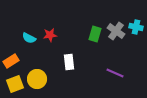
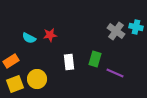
green rectangle: moved 25 px down
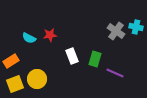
white rectangle: moved 3 px right, 6 px up; rotated 14 degrees counterclockwise
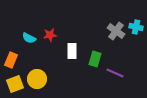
white rectangle: moved 5 px up; rotated 21 degrees clockwise
orange rectangle: moved 1 px up; rotated 35 degrees counterclockwise
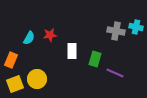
gray cross: rotated 24 degrees counterclockwise
cyan semicircle: rotated 88 degrees counterclockwise
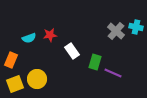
gray cross: rotated 30 degrees clockwise
cyan semicircle: rotated 40 degrees clockwise
white rectangle: rotated 35 degrees counterclockwise
green rectangle: moved 3 px down
purple line: moved 2 px left
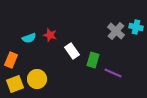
red star: rotated 24 degrees clockwise
green rectangle: moved 2 px left, 2 px up
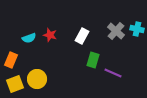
cyan cross: moved 1 px right, 2 px down
white rectangle: moved 10 px right, 15 px up; rotated 63 degrees clockwise
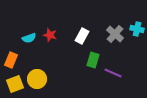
gray cross: moved 1 px left, 3 px down
